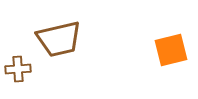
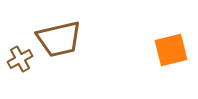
brown cross: moved 2 px right, 10 px up; rotated 25 degrees counterclockwise
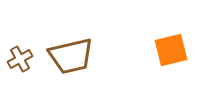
brown trapezoid: moved 12 px right, 17 px down
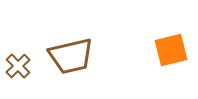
brown cross: moved 2 px left, 7 px down; rotated 15 degrees counterclockwise
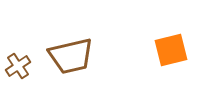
brown cross: rotated 10 degrees clockwise
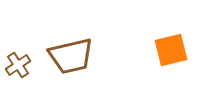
brown cross: moved 1 px up
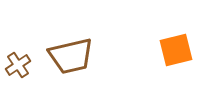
orange square: moved 5 px right
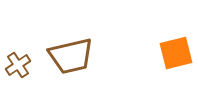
orange square: moved 3 px down
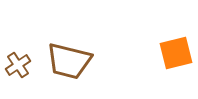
brown trapezoid: moved 2 px left, 5 px down; rotated 27 degrees clockwise
